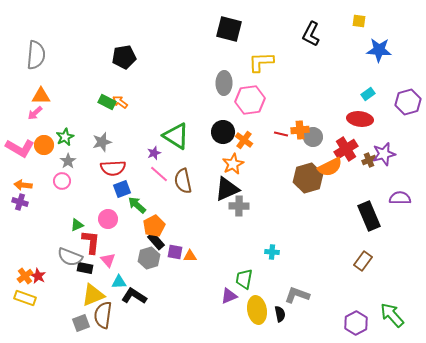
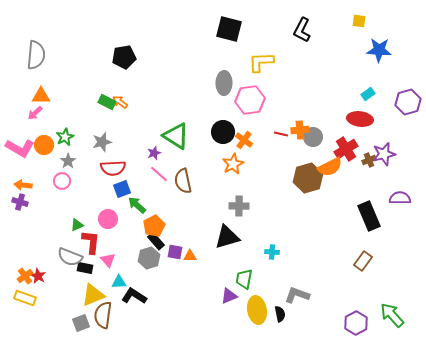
black L-shape at (311, 34): moved 9 px left, 4 px up
black triangle at (227, 189): moved 48 px down; rotated 8 degrees clockwise
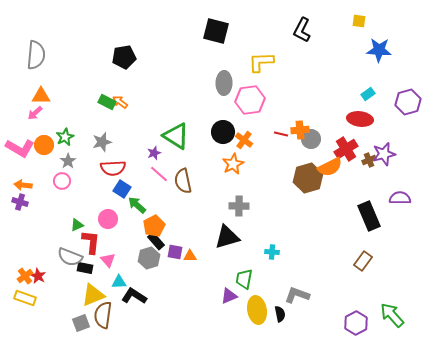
black square at (229, 29): moved 13 px left, 2 px down
gray circle at (313, 137): moved 2 px left, 2 px down
blue square at (122, 189): rotated 36 degrees counterclockwise
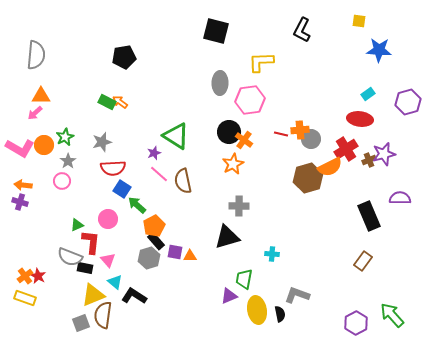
gray ellipse at (224, 83): moved 4 px left
black circle at (223, 132): moved 6 px right
cyan cross at (272, 252): moved 2 px down
cyan triangle at (119, 282): moved 4 px left; rotated 42 degrees clockwise
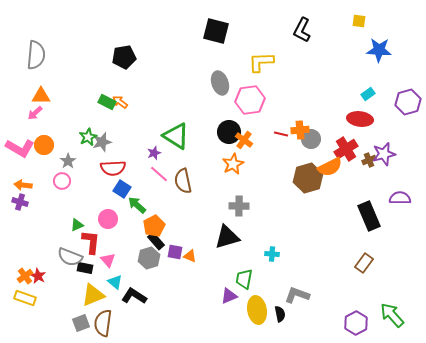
gray ellipse at (220, 83): rotated 20 degrees counterclockwise
green star at (65, 137): moved 23 px right
orange triangle at (190, 256): rotated 24 degrees clockwise
brown rectangle at (363, 261): moved 1 px right, 2 px down
brown semicircle at (103, 315): moved 8 px down
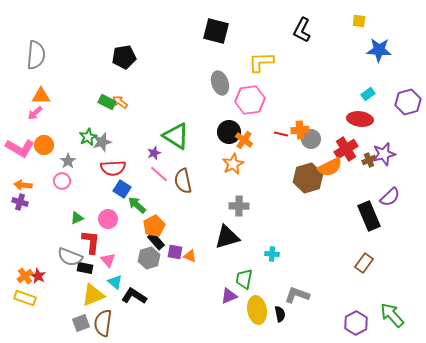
purple semicircle at (400, 198): moved 10 px left, 1 px up; rotated 135 degrees clockwise
green triangle at (77, 225): moved 7 px up
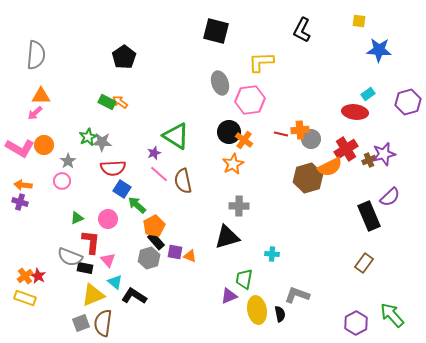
black pentagon at (124, 57): rotated 25 degrees counterclockwise
red ellipse at (360, 119): moved 5 px left, 7 px up
gray star at (102, 142): rotated 18 degrees clockwise
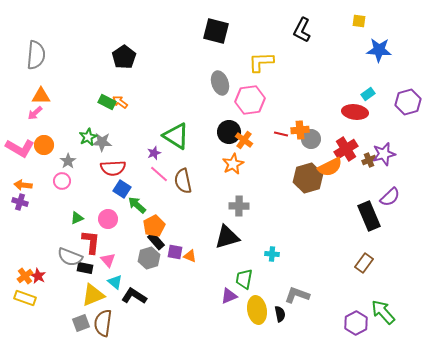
green arrow at (392, 315): moved 9 px left, 3 px up
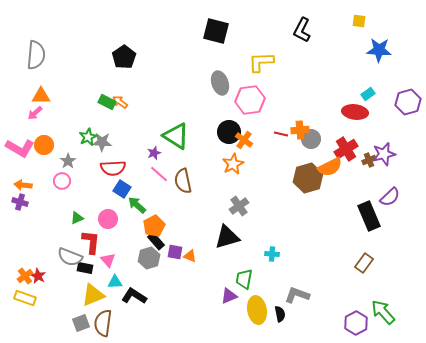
gray cross at (239, 206): rotated 36 degrees counterclockwise
cyan triangle at (115, 282): rotated 42 degrees counterclockwise
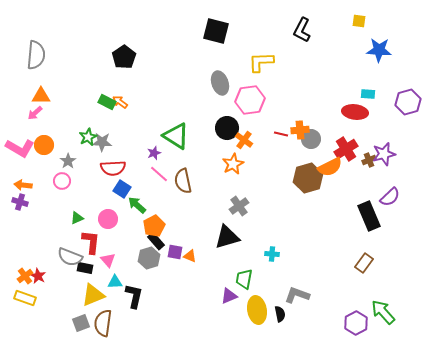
cyan rectangle at (368, 94): rotated 40 degrees clockwise
black circle at (229, 132): moved 2 px left, 4 px up
black L-shape at (134, 296): rotated 70 degrees clockwise
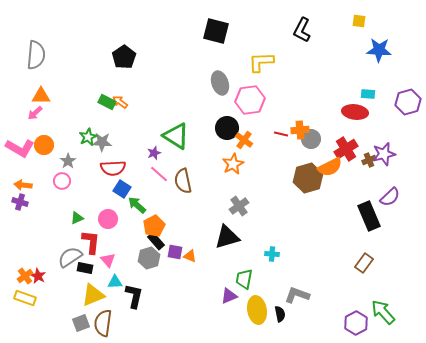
gray semicircle at (70, 257): rotated 125 degrees clockwise
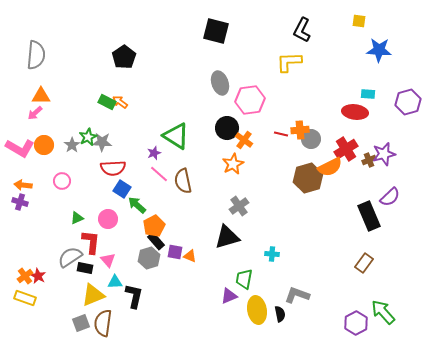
yellow L-shape at (261, 62): moved 28 px right
gray star at (68, 161): moved 4 px right, 16 px up
